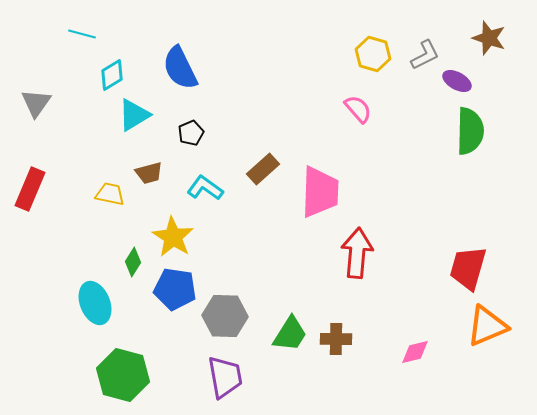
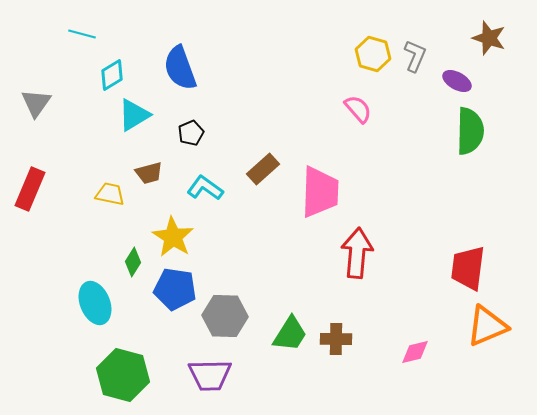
gray L-shape: moved 10 px left, 1 px down; rotated 40 degrees counterclockwise
blue semicircle: rotated 6 degrees clockwise
red trapezoid: rotated 9 degrees counterclockwise
purple trapezoid: moved 15 px left, 2 px up; rotated 99 degrees clockwise
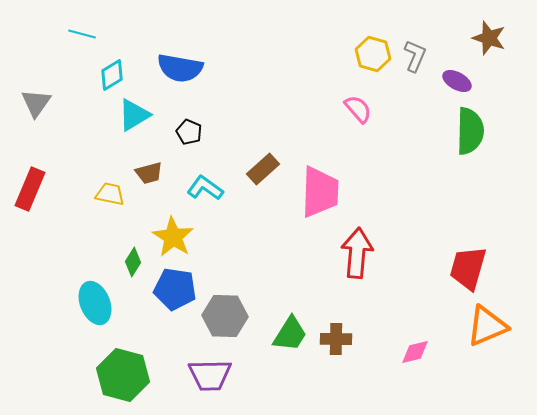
blue semicircle: rotated 60 degrees counterclockwise
black pentagon: moved 2 px left, 1 px up; rotated 25 degrees counterclockwise
red trapezoid: rotated 9 degrees clockwise
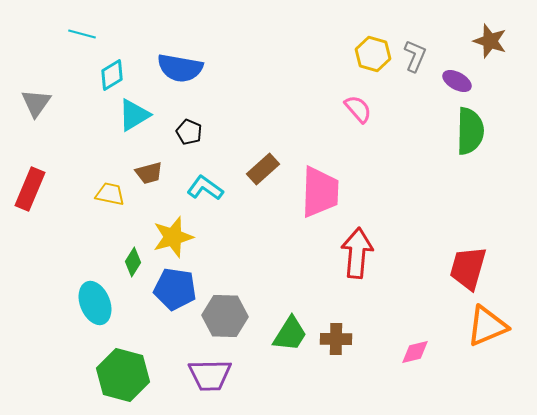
brown star: moved 1 px right, 3 px down
yellow star: rotated 24 degrees clockwise
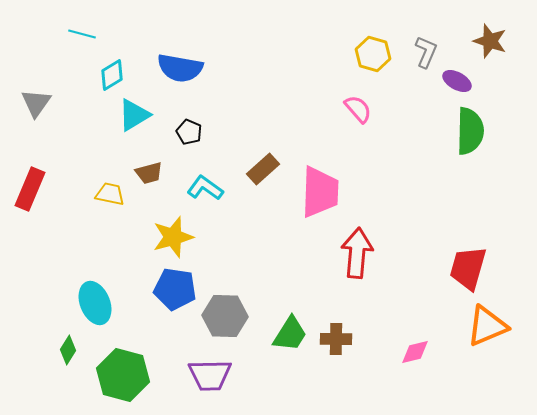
gray L-shape: moved 11 px right, 4 px up
green diamond: moved 65 px left, 88 px down
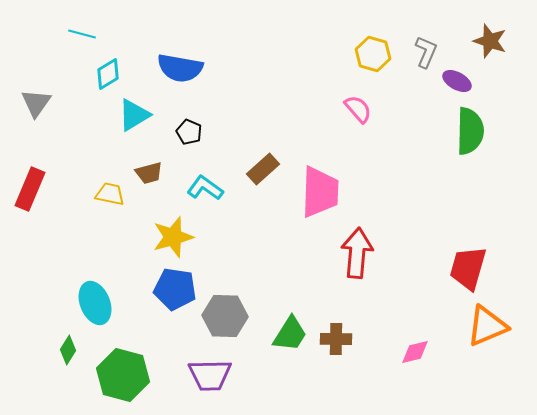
cyan diamond: moved 4 px left, 1 px up
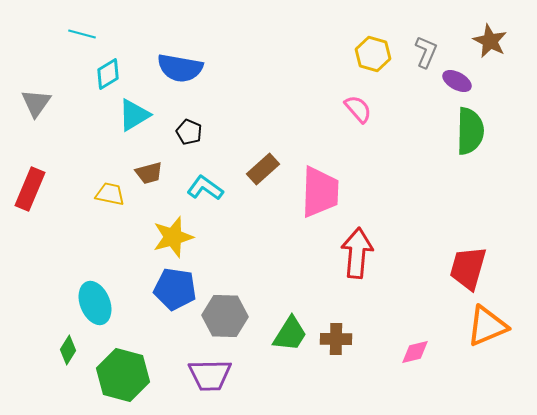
brown star: rotated 8 degrees clockwise
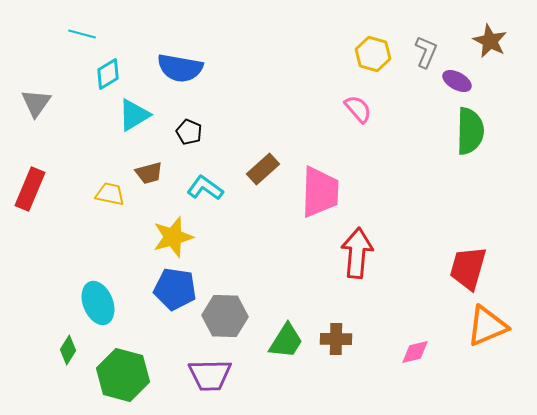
cyan ellipse: moved 3 px right
green trapezoid: moved 4 px left, 7 px down
